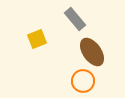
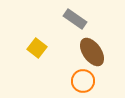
gray rectangle: rotated 15 degrees counterclockwise
yellow square: moved 9 px down; rotated 30 degrees counterclockwise
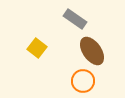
brown ellipse: moved 1 px up
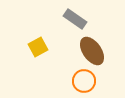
yellow square: moved 1 px right, 1 px up; rotated 24 degrees clockwise
orange circle: moved 1 px right
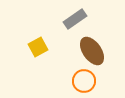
gray rectangle: rotated 70 degrees counterclockwise
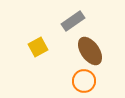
gray rectangle: moved 2 px left, 2 px down
brown ellipse: moved 2 px left
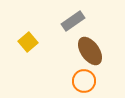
yellow square: moved 10 px left, 5 px up; rotated 12 degrees counterclockwise
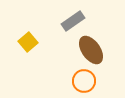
brown ellipse: moved 1 px right, 1 px up
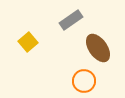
gray rectangle: moved 2 px left, 1 px up
brown ellipse: moved 7 px right, 2 px up
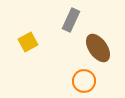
gray rectangle: rotated 30 degrees counterclockwise
yellow square: rotated 12 degrees clockwise
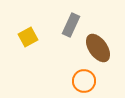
gray rectangle: moved 5 px down
yellow square: moved 5 px up
